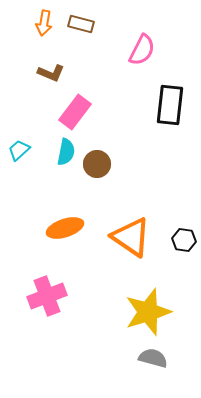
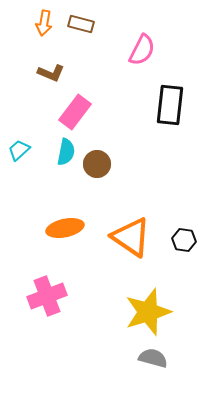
orange ellipse: rotated 6 degrees clockwise
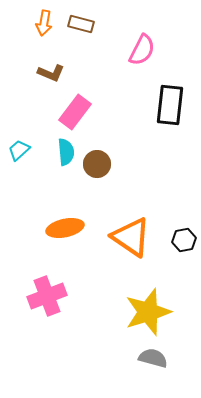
cyan semicircle: rotated 16 degrees counterclockwise
black hexagon: rotated 20 degrees counterclockwise
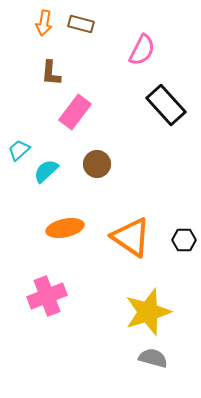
brown L-shape: rotated 72 degrees clockwise
black rectangle: moved 4 px left; rotated 48 degrees counterclockwise
cyan semicircle: moved 20 px left, 19 px down; rotated 128 degrees counterclockwise
black hexagon: rotated 10 degrees clockwise
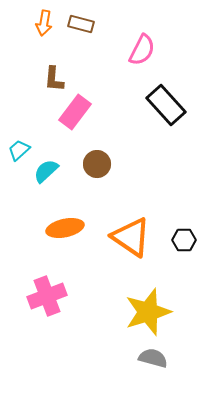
brown L-shape: moved 3 px right, 6 px down
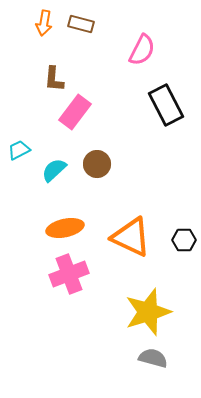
black rectangle: rotated 15 degrees clockwise
cyan trapezoid: rotated 15 degrees clockwise
cyan semicircle: moved 8 px right, 1 px up
orange triangle: rotated 9 degrees counterclockwise
pink cross: moved 22 px right, 22 px up
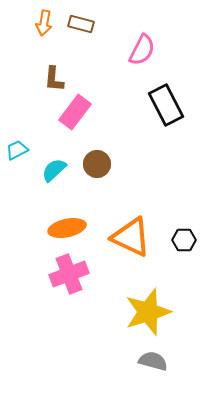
cyan trapezoid: moved 2 px left
orange ellipse: moved 2 px right
gray semicircle: moved 3 px down
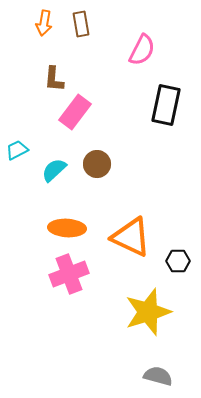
brown rectangle: rotated 65 degrees clockwise
black rectangle: rotated 39 degrees clockwise
orange ellipse: rotated 15 degrees clockwise
black hexagon: moved 6 px left, 21 px down
gray semicircle: moved 5 px right, 15 px down
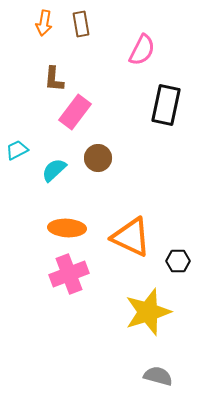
brown circle: moved 1 px right, 6 px up
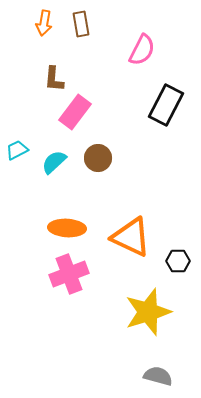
black rectangle: rotated 15 degrees clockwise
cyan semicircle: moved 8 px up
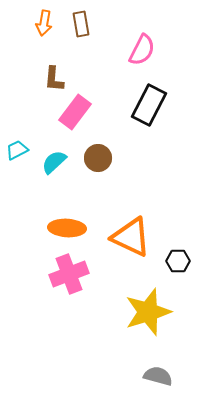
black rectangle: moved 17 px left
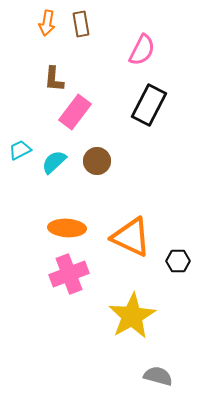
orange arrow: moved 3 px right
cyan trapezoid: moved 3 px right
brown circle: moved 1 px left, 3 px down
yellow star: moved 16 px left, 4 px down; rotated 12 degrees counterclockwise
